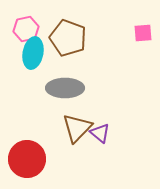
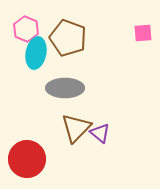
pink hexagon: rotated 25 degrees counterclockwise
cyan ellipse: moved 3 px right
brown triangle: moved 1 px left
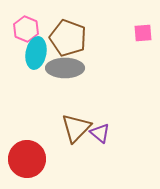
gray ellipse: moved 20 px up
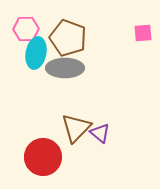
pink hexagon: rotated 25 degrees counterclockwise
red circle: moved 16 px right, 2 px up
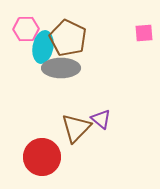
pink square: moved 1 px right
brown pentagon: rotated 6 degrees clockwise
cyan ellipse: moved 7 px right, 6 px up
gray ellipse: moved 4 px left
purple triangle: moved 1 px right, 14 px up
red circle: moved 1 px left
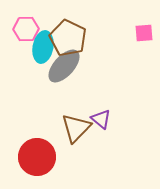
gray ellipse: moved 3 px right, 2 px up; rotated 48 degrees counterclockwise
red circle: moved 5 px left
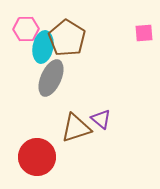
brown pentagon: moved 1 px left; rotated 6 degrees clockwise
gray ellipse: moved 13 px left, 12 px down; rotated 18 degrees counterclockwise
brown triangle: rotated 28 degrees clockwise
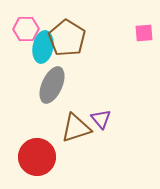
gray ellipse: moved 1 px right, 7 px down
purple triangle: rotated 10 degrees clockwise
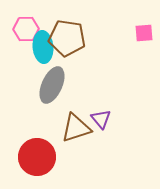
brown pentagon: rotated 24 degrees counterclockwise
cyan ellipse: rotated 16 degrees counterclockwise
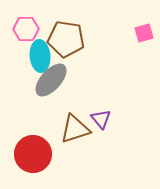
pink square: rotated 12 degrees counterclockwise
brown pentagon: moved 1 px left, 1 px down
cyan ellipse: moved 3 px left, 9 px down
gray ellipse: moved 1 px left, 5 px up; rotated 18 degrees clockwise
brown triangle: moved 1 px left, 1 px down
red circle: moved 4 px left, 3 px up
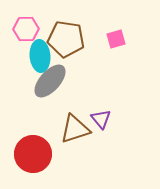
pink square: moved 28 px left, 6 px down
gray ellipse: moved 1 px left, 1 px down
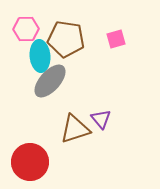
red circle: moved 3 px left, 8 px down
